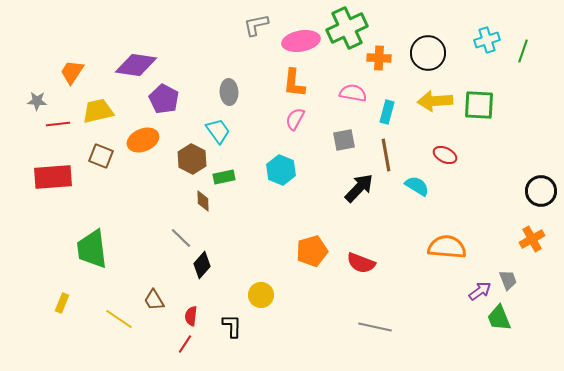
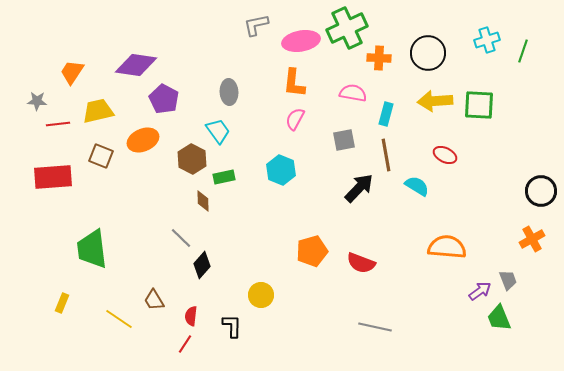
cyan rectangle at (387, 112): moved 1 px left, 2 px down
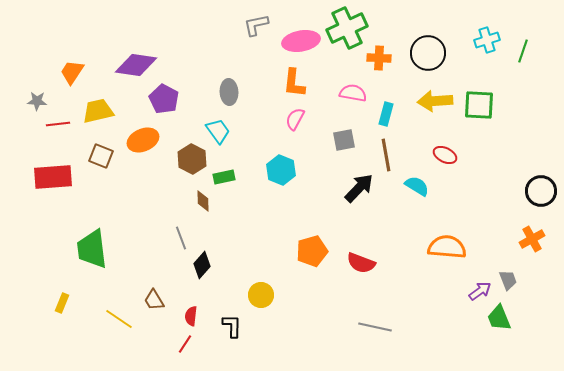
gray line at (181, 238): rotated 25 degrees clockwise
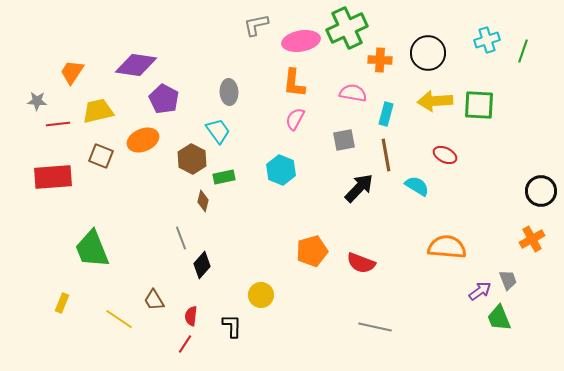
orange cross at (379, 58): moved 1 px right, 2 px down
brown diamond at (203, 201): rotated 15 degrees clockwise
green trapezoid at (92, 249): rotated 15 degrees counterclockwise
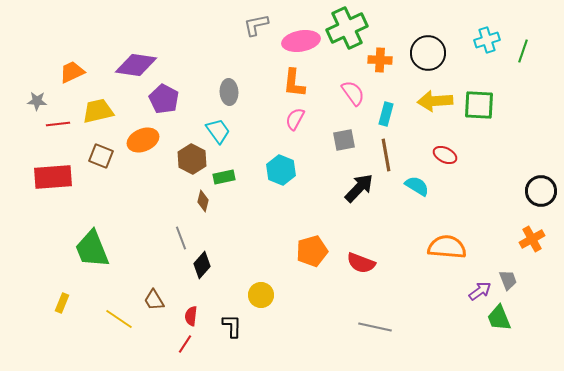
orange trapezoid at (72, 72): rotated 32 degrees clockwise
pink semicircle at (353, 93): rotated 44 degrees clockwise
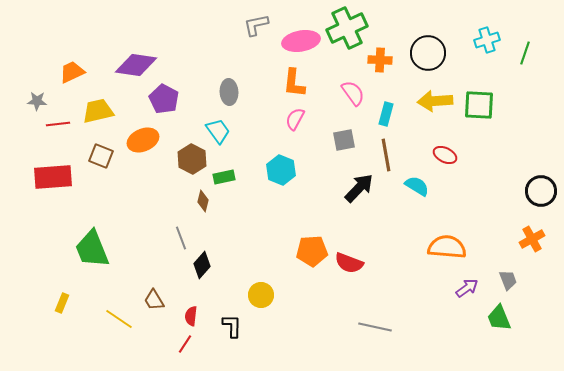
green line at (523, 51): moved 2 px right, 2 px down
orange pentagon at (312, 251): rotated 12 degrees clockwise
red semicircle at (361, 263): moved 12 px left
purple arrow at (480, 291): moved 13 px left, 3 px up
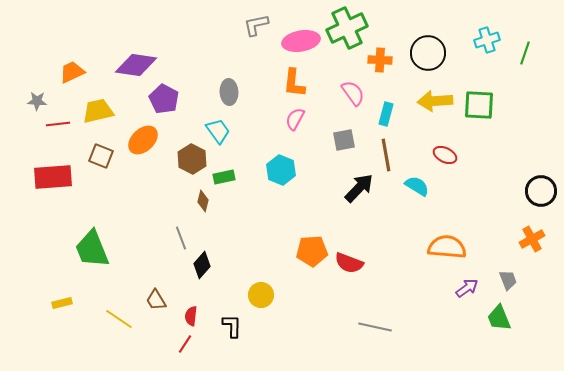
orange ellipse at (143, 140): rotated 20 degrees counterclockwise
brown trapezoid at (154, 300): moved 2 px right
yellow rectangle at (62, 303): rotated 54 degrees clockwise
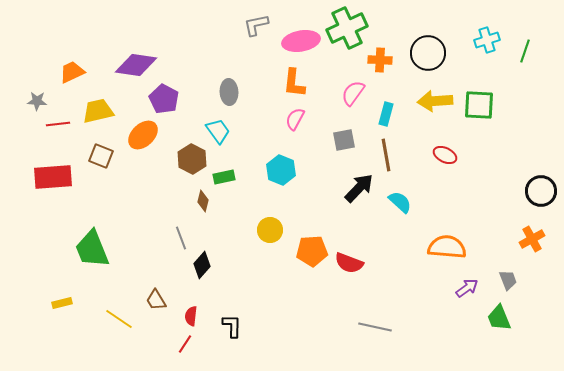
green line at (525, 53): moved 2 px up
pink semicircle at (353, 93): rotated 108 degrees counterclockwise
orange ellipse at (143, 140): moved 5 px up
cyan semicircle at (417, 186): moved 17 px left, 16 px down; rotated 10 degrees clockwise
yellow circle at (261, 295): moved 9 px right, 65 px up
